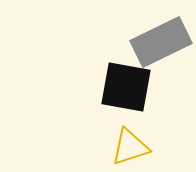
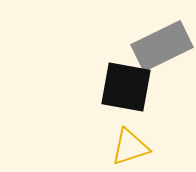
gray rectangle: moved 1 px right, 4 px down
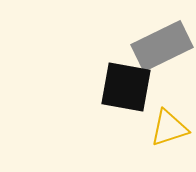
yellow triangle: moved 39 px right, 19 px up
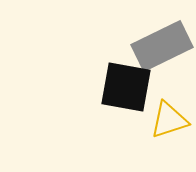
yellow triangle: moved 8 px up
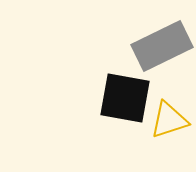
black square: moved 1 px left, 11 px down
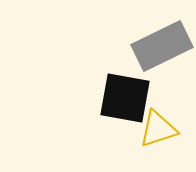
yellow triangle: moved 11 px left, 9 px down
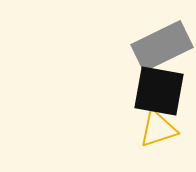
black square: moved 34 px right, 7 px up
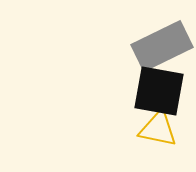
yellow triangle: rotated 30 degrees clockwise
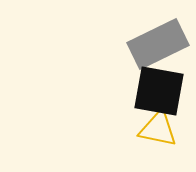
gray rectangle: moved 4 px left, 2 px up
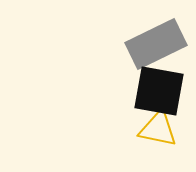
gray rectangle: moved 2 px left
